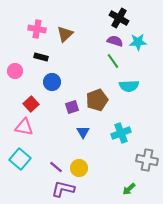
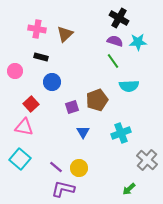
gray cross: rotated 30 degrees clockwise
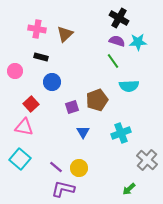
purple semicircle: moved 2 px right
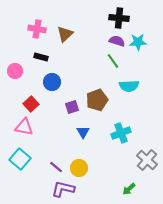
black cross: rotated 24 degrees counterclockwise
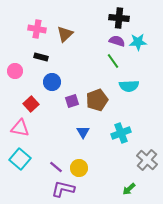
purple square: moved 6 px up
pink triangle: moved 4 px left, 1 px down
